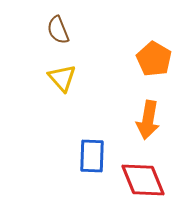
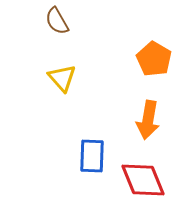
brown semicircle: moved 1 px left, 9 px up; rotated 8 degrees counterclockwise
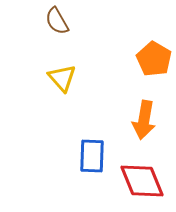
orange arrow: moved 4 px left
red diamond: moved 1 px left, 1 px down
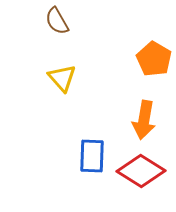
red diamond: moved 1 px left, 10 px up; rotated 36 degrees counterclockwise
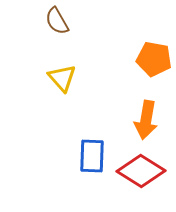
orange pentagon: rotated 20 degrees counterclockwise
orange arrow: moved 2 px right
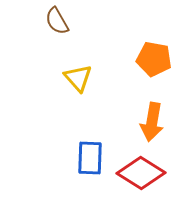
yellow triangle: moved 16 px right
orange arrow: moved 6 px right, 2 px down
blue rectangle: moved 2 px left, 2 px down
red diamond: moved 2 px down
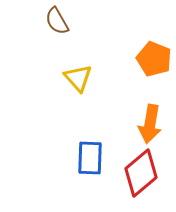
orange pentagon: rotated 12 degrees clockwise
orange arrow: moved 2 px left, 2 px down
red diamond: rotated 72 degrees counterclockwise
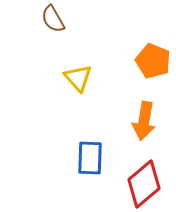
brown semicircle: moved 4 px left, 2 px up
orange pentagon: moved 1 px left, 2 px down
orange arrow: moved 6 px left, 3 px up
red diamond: moved 3 px right, 11 px down
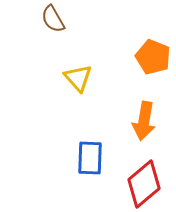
orange pentagon: moved 4 px up
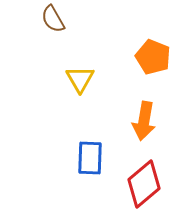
yellow triangle: moved 2 px right, 1 px down; rotated 12 degrees clockwise
